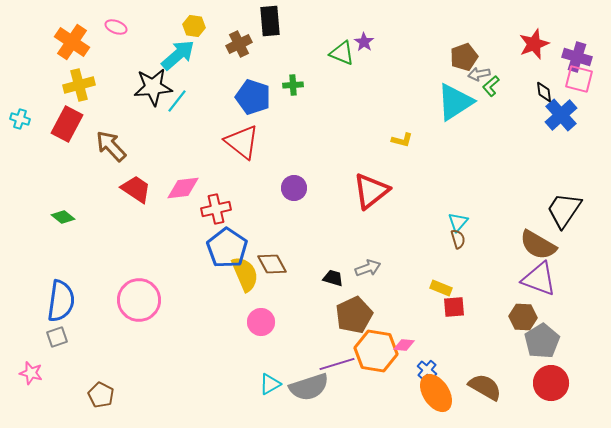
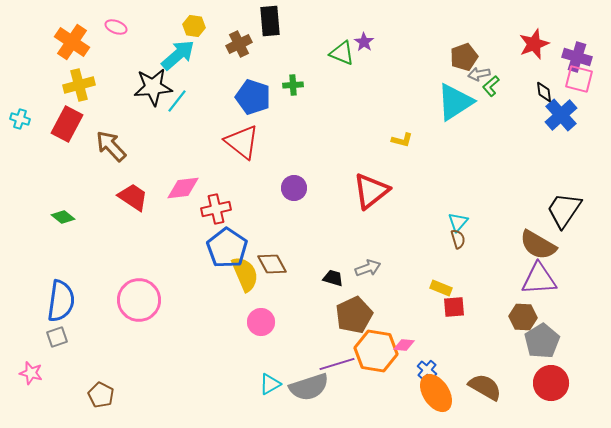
red trapezoid at (136, 189): moved 3 px left, 8 px down
purple triangle at (539, 279): rotated 24 degrees counterclockwise
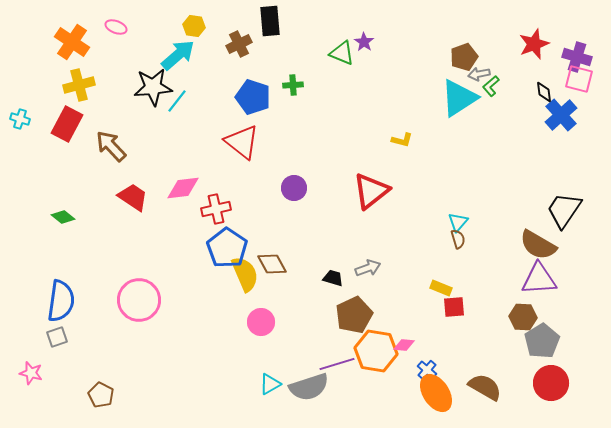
cyan triangle at (455, 102): moved 4 px right, 4 px up
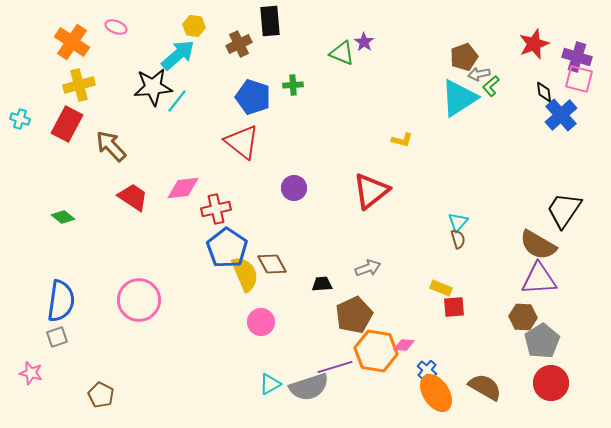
black trapezoid at (333, 278): moved 11 px left, 6 px down; rotated 20 degrees counterclockwise
purple line at (337, 364): moved 2 px left, 3 px down
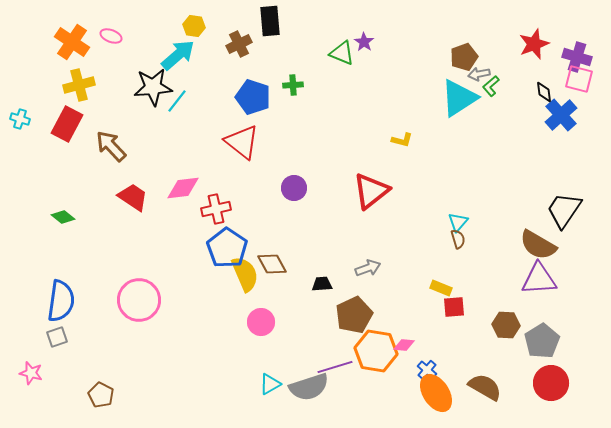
pink ellipse at (116, 27): moved 5 px left, 9 px down
brown hexagon at (523, 317): moved 17 px left, 8 px down
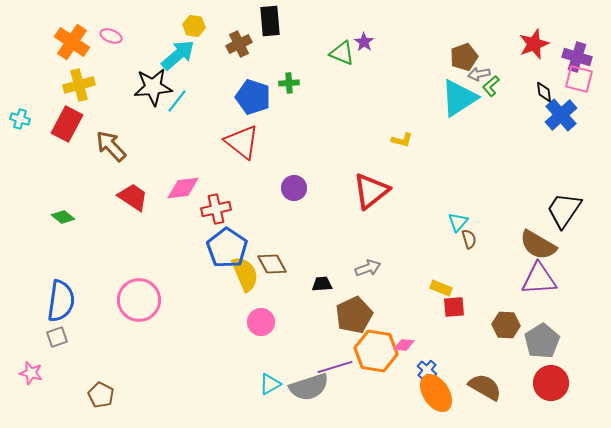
green cross at (293, 85): moved 4 px left, 2 px up
brown semicircle at (458, 239): moved 11 px right
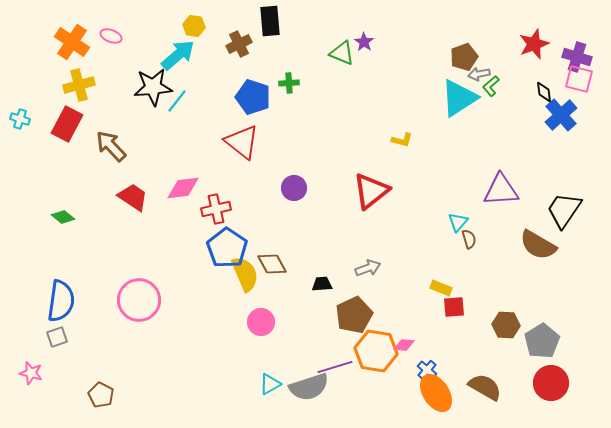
purple triangle at (539, 279): moved 38 px left, 89 px up
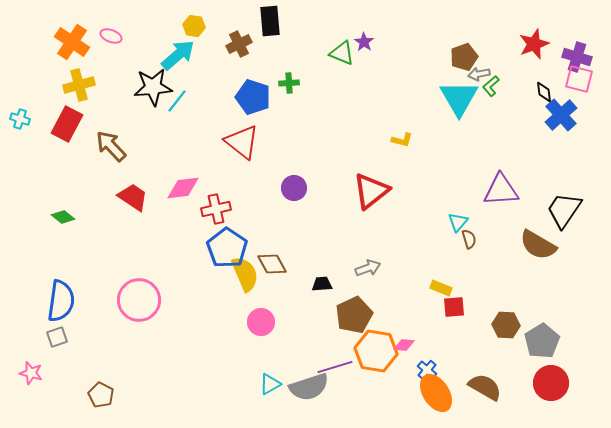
cyan triangle at (459, 98): rotated 27 degrees counterclockwise
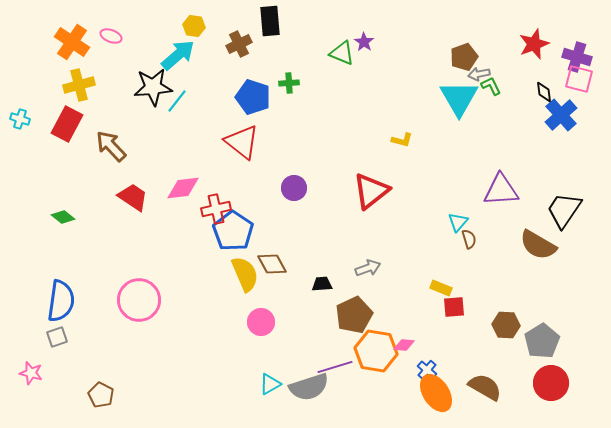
green L-shape at (491, 86): rotated 105 degrees clockwise
blue pentagon at (227, 248): moved 6 px right, 17 px up
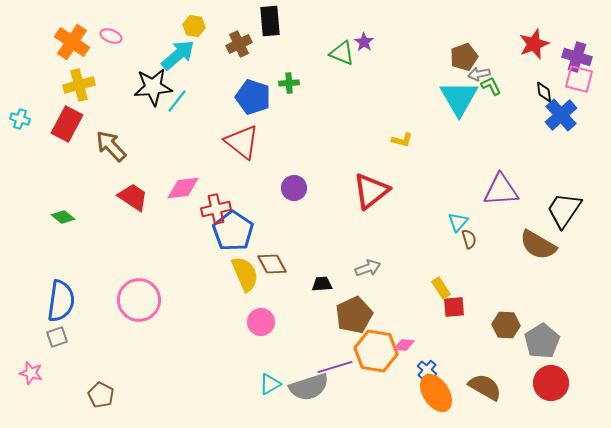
yellow rectangle at (441, 288): rotated 35 degrees clockwise
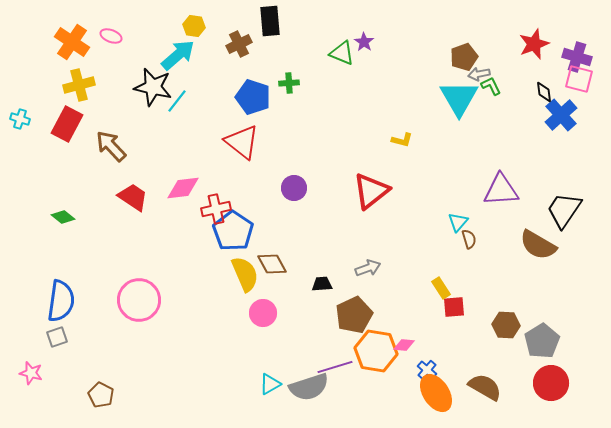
black star at (153, 87): rotated 18 degrees clockwise
pink circle at (261, 322): moved 2 px right, 9 px up
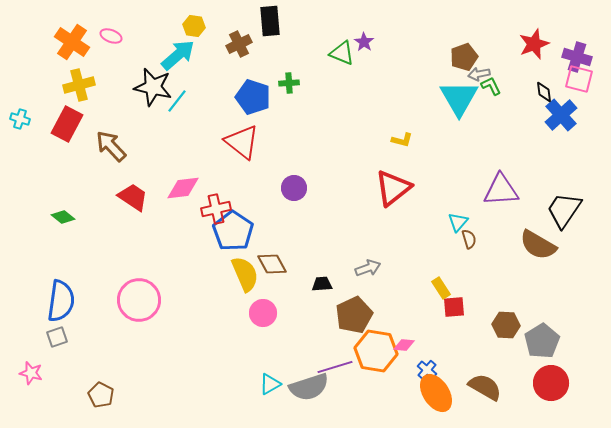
red triangle at (371, 191): moved 22 px right, 3 px up
